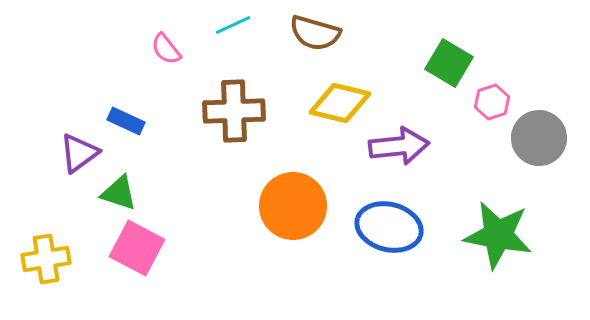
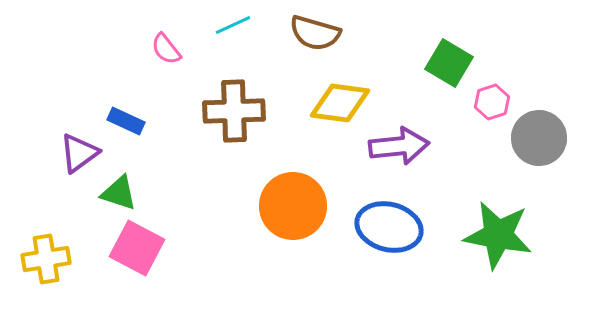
yellow diamond: rotated 6 degrees counterclockwise
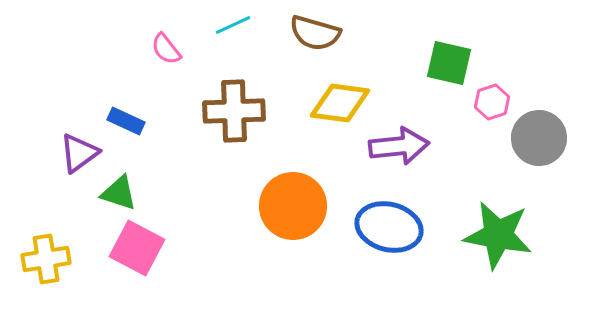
green square: rotated 18 degrees counterclockwise
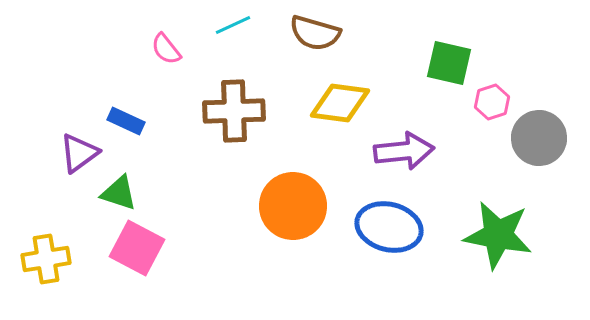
purple arrow: moved 5 px right, 5 px down
